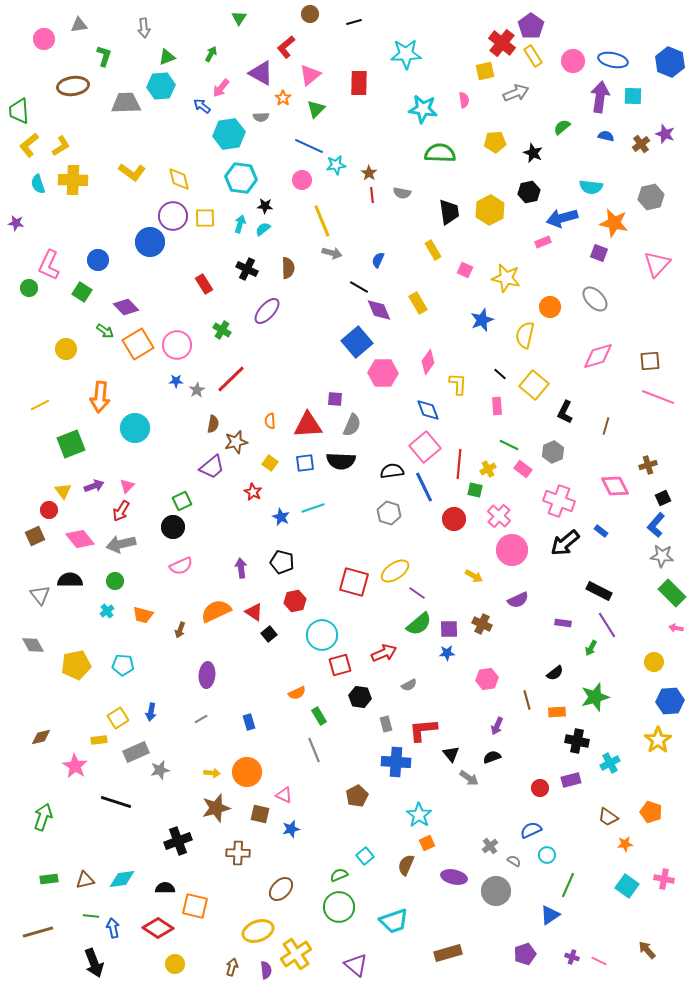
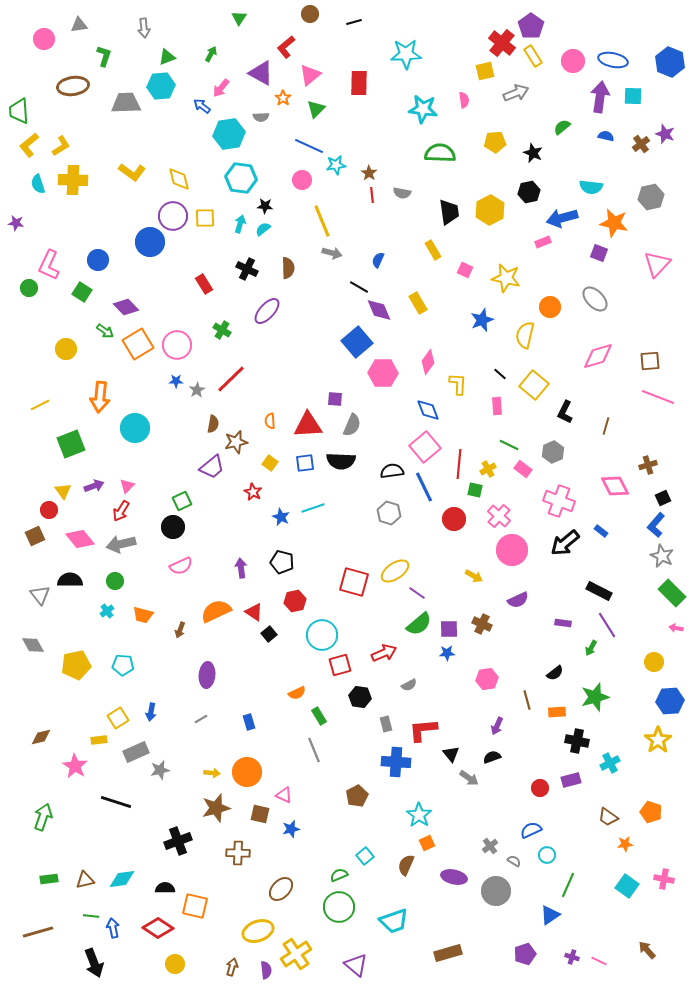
gray star at (662, 556): rotated 20 degrees clockwise
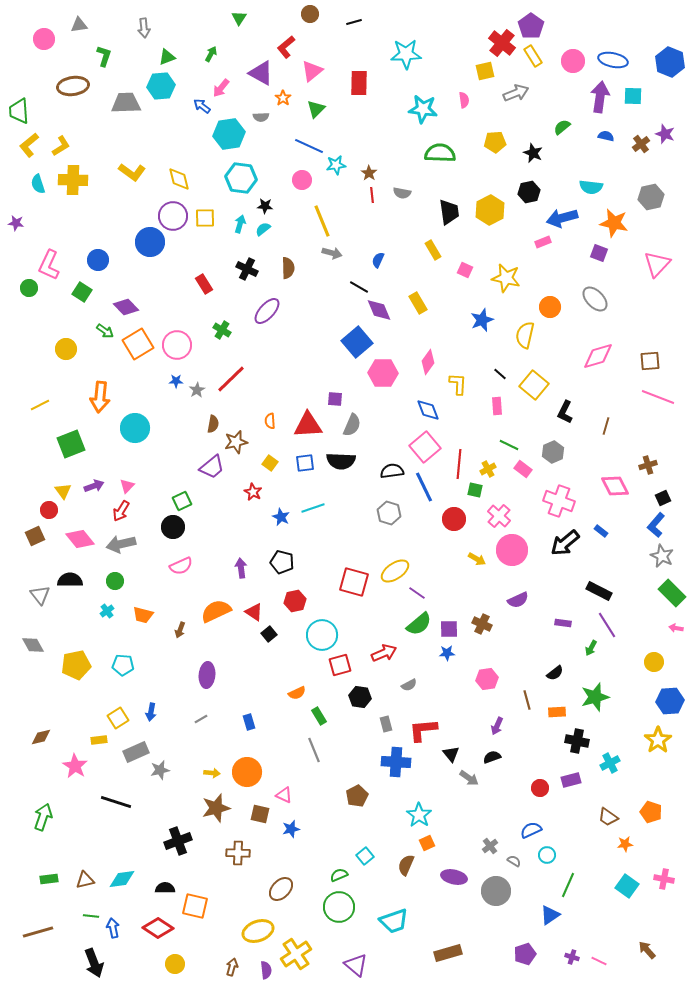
pink triangle at (310, 75): moved 2 px right, 4 px up
yellow arrow at (474, 576): moved 3 px right, 17 px up
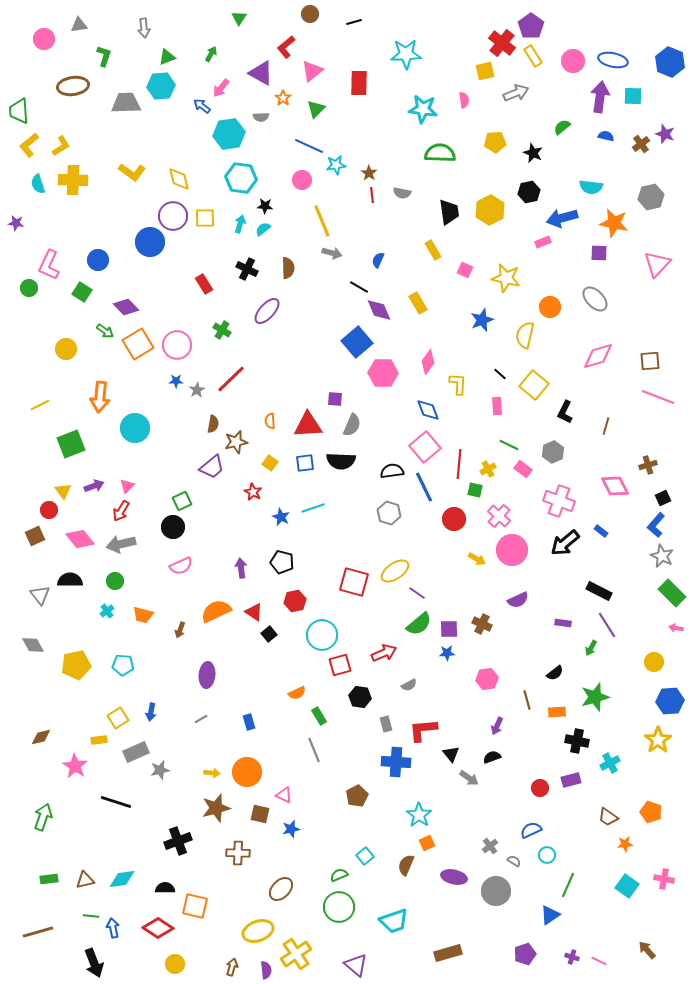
purple square at (599, 253): rotated 18 degrees counterclockwise
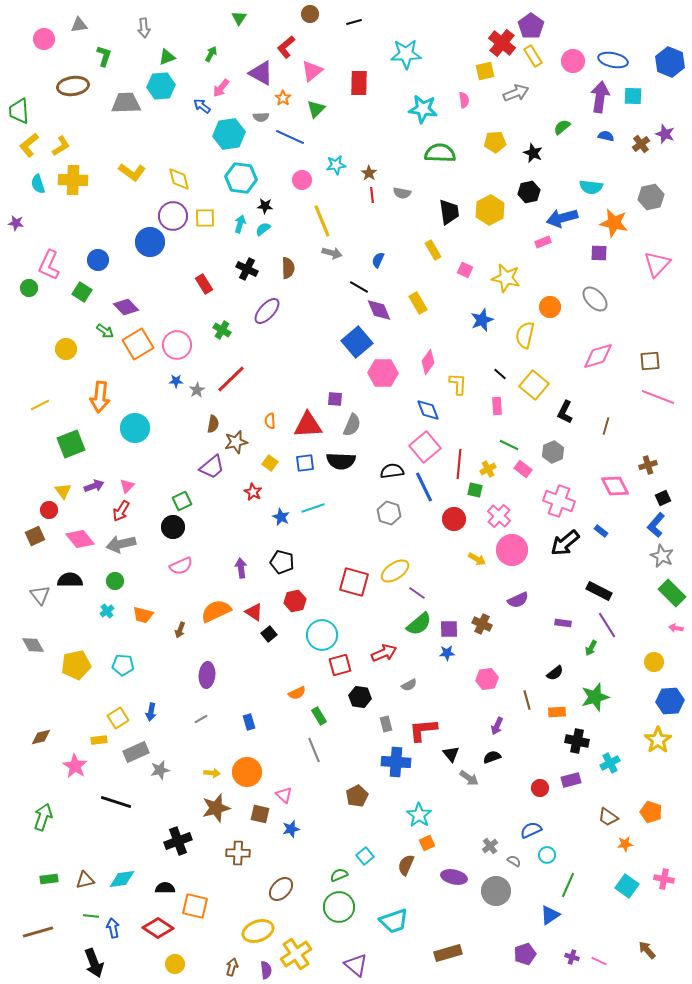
blue line at (309, 146): moved 19 px left, 9 px up
pink triangle at (284, 795): rotated 18 degrees clockwise
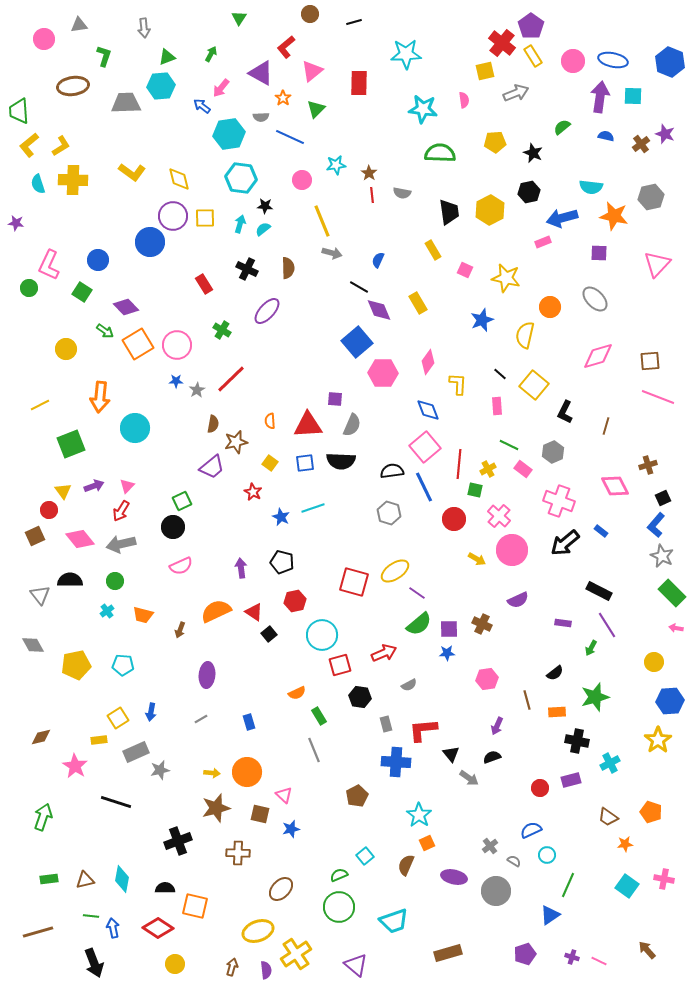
orange star at (614, 223): moved 7 px up
cyan diamond at (122, 879): rotated 72 degrees counterclockwise
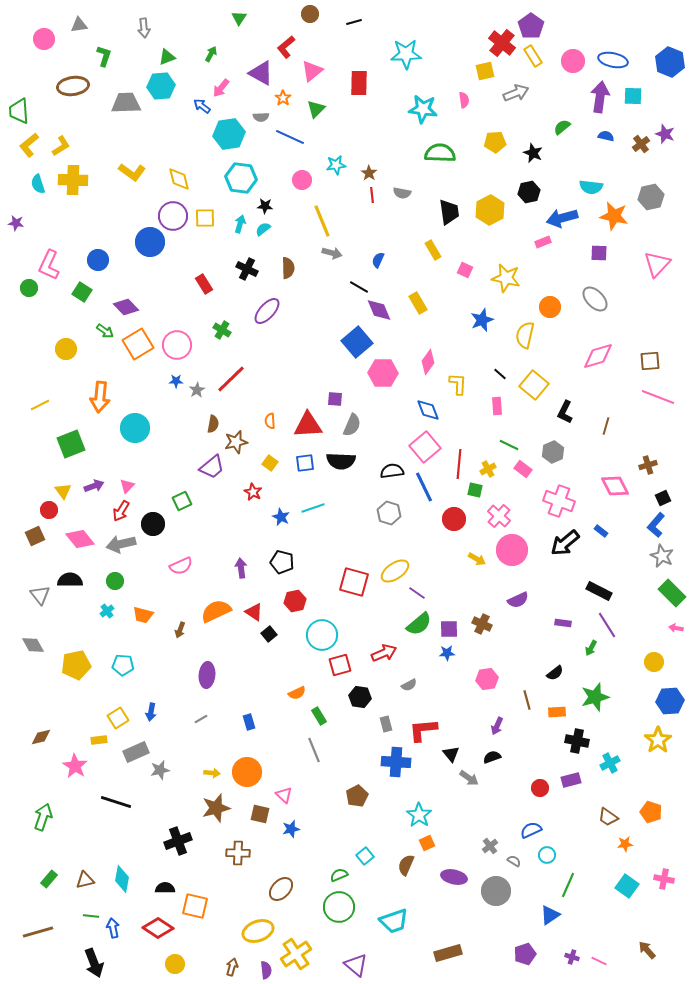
black circle at (173, 527): moved 20 px left, 3 px up
green rectangle at (49, 879): rotated 42 degrees counterclockwise
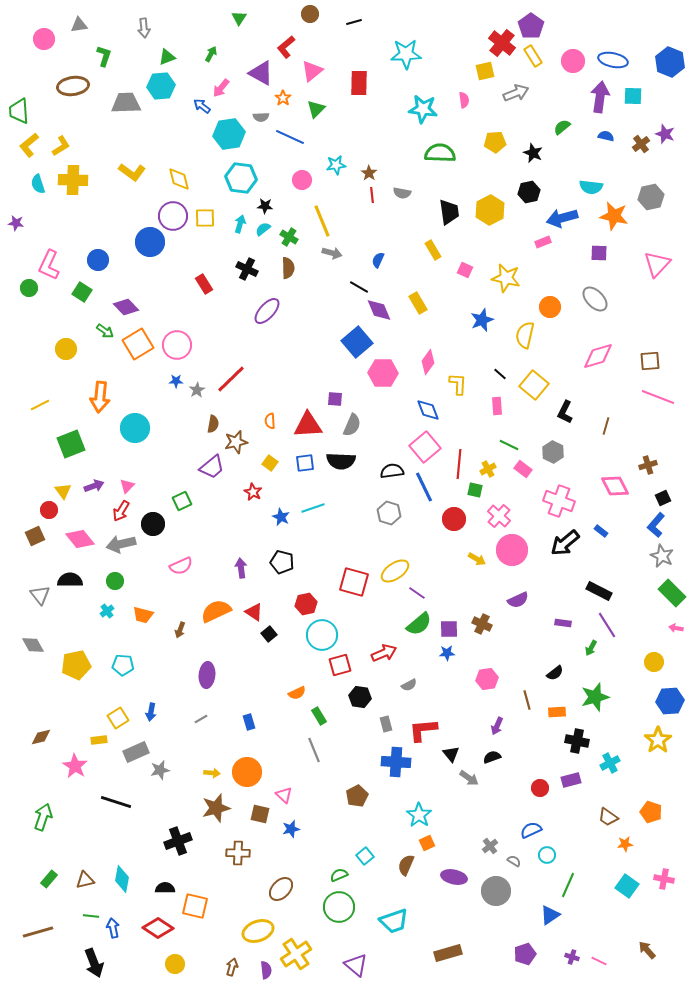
green cross at (222, 330): moved 67 px right, 93 px up
gray hexagon at (553, 452): rotated 10 degrees counterclockwise
red hexagon at (295, 601): moved 11 px right, 3 px down
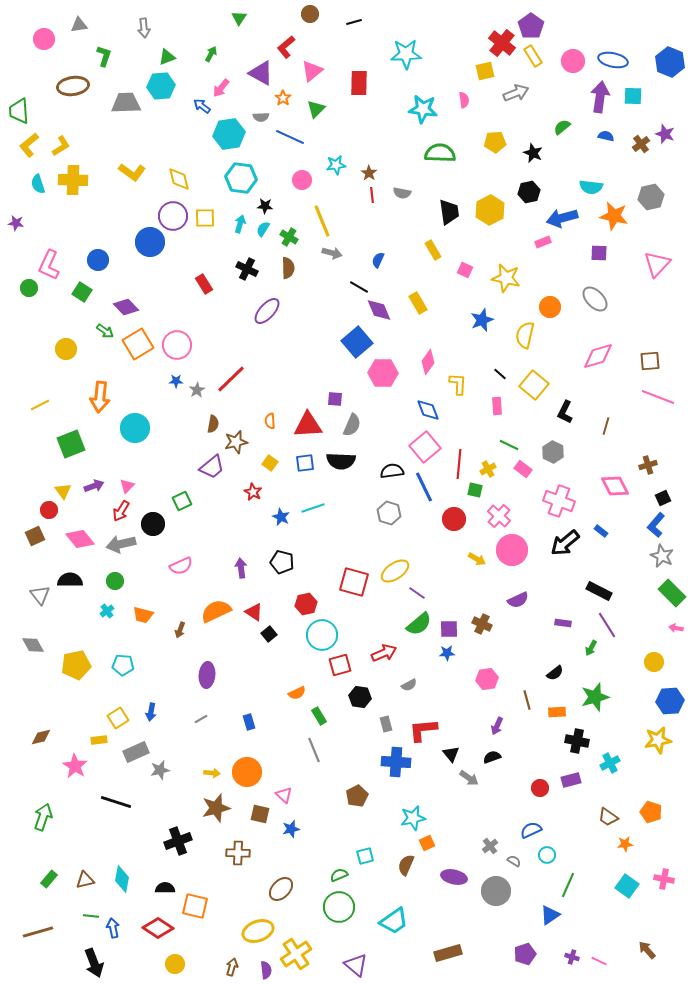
cyan semicircle at (263, 229): rotated 21 degrees counterclockwise
yellow star at (658, 740): rotated 24 degrees clockwise
cyan star at (419, 815): moved 6 px left, 3 px down; rotated 25 degrees clockwise
cyan square at (365, 856): rotated 24 degrees clockwise
cyan trapezoid at (394, 921): rotated 16 degrees counterclockwise
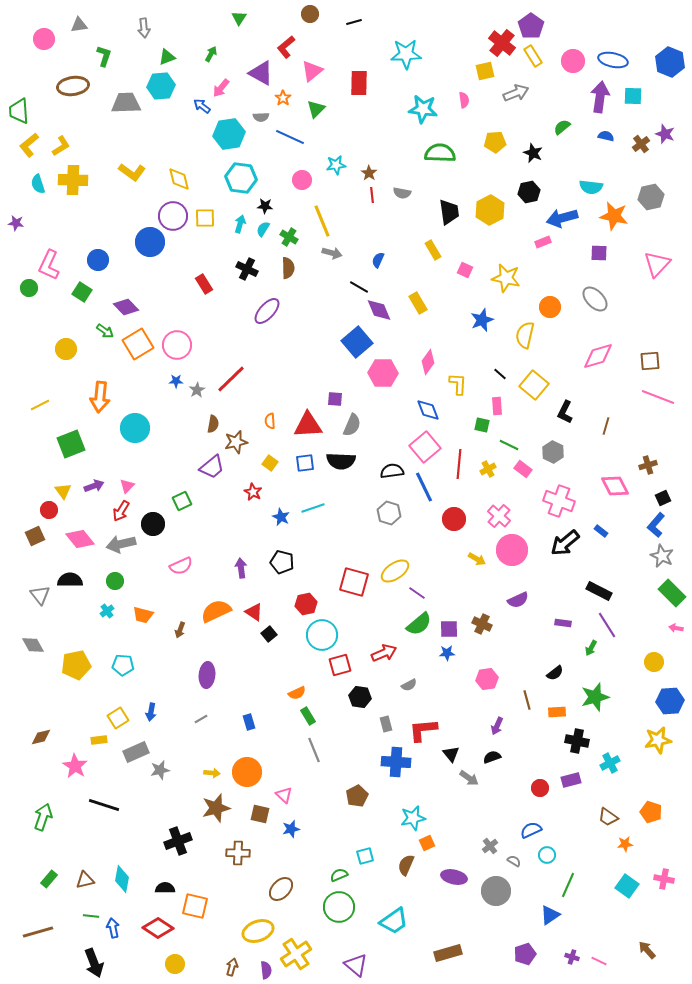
green square at (475, 490): moved 7 px right, 65 px up
green rectangle at (319, 716): moved 11 px left
black line at (116, 802): moved 12 px left, 3 px down
